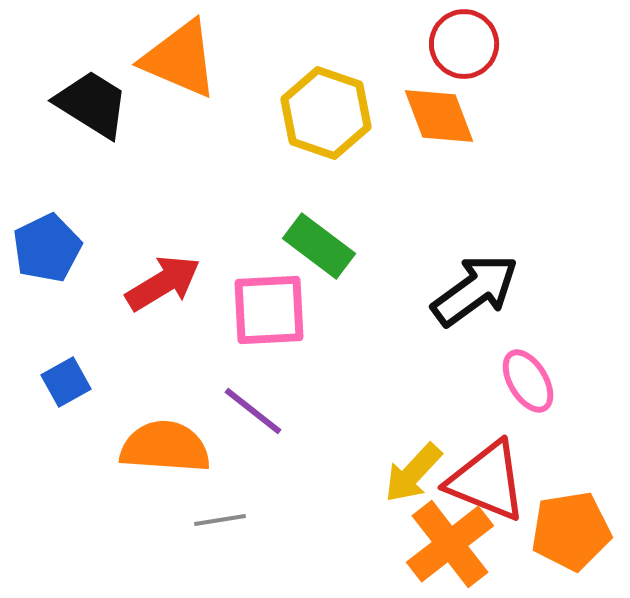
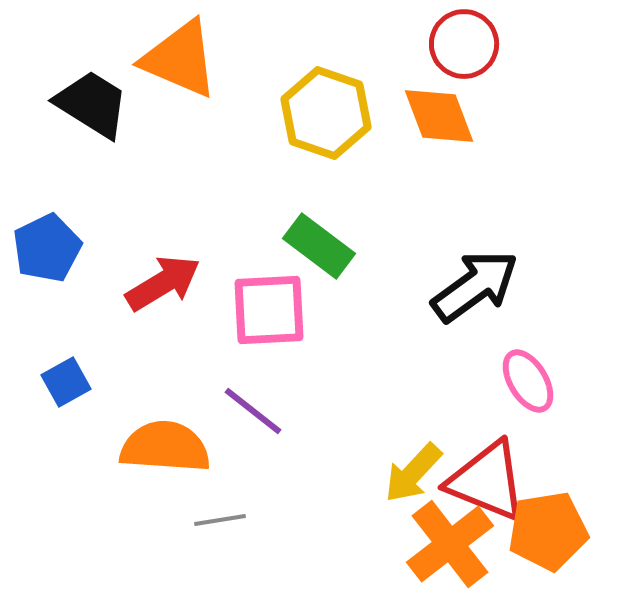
black arrow: moved 4 px up
orange pentagon: moved 23 px left
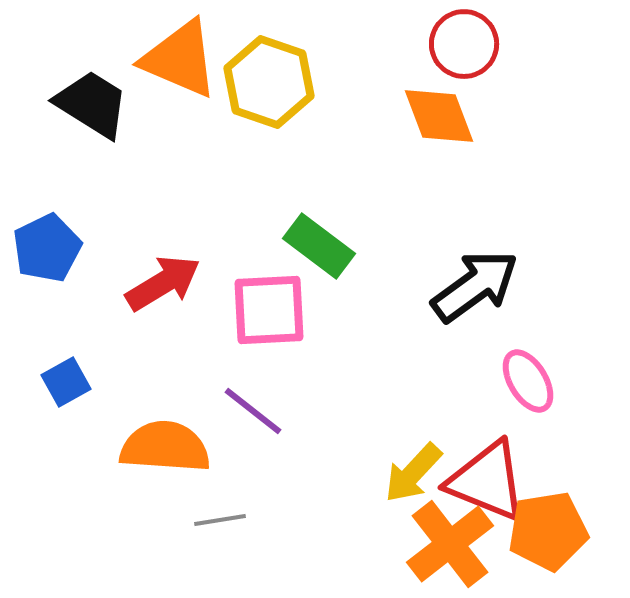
yellow hexagon: moved 57 px left, 31 px up
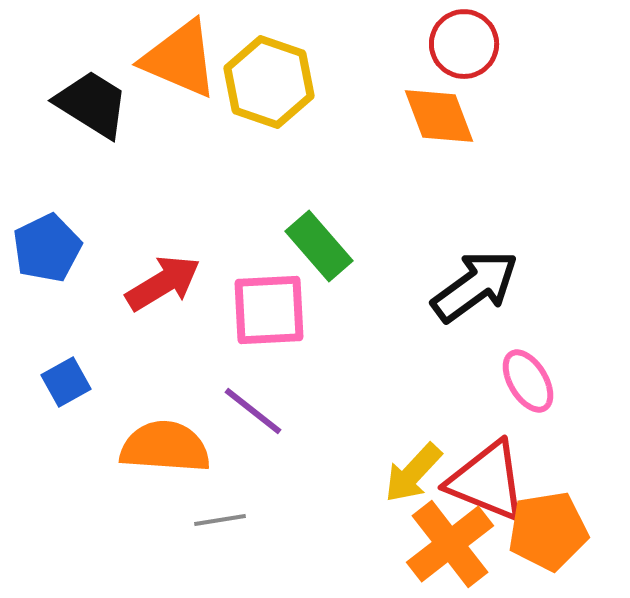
green rectangle: rotated 12 degrees clockwise
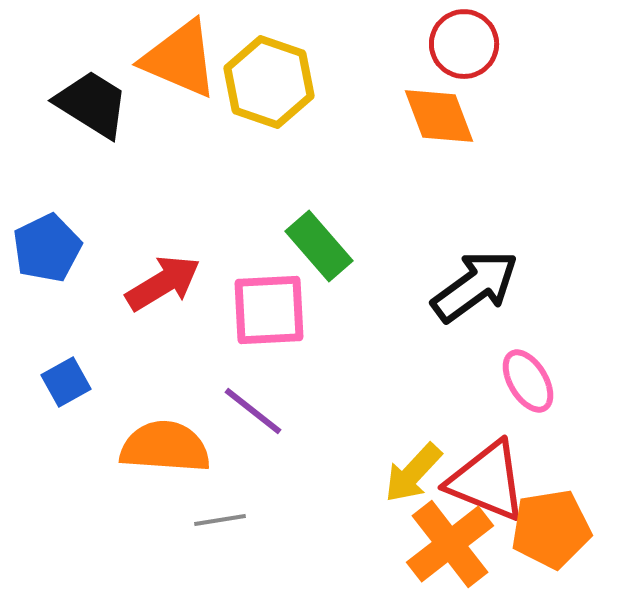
orange pentagon: moved 3 px right, 2 px up
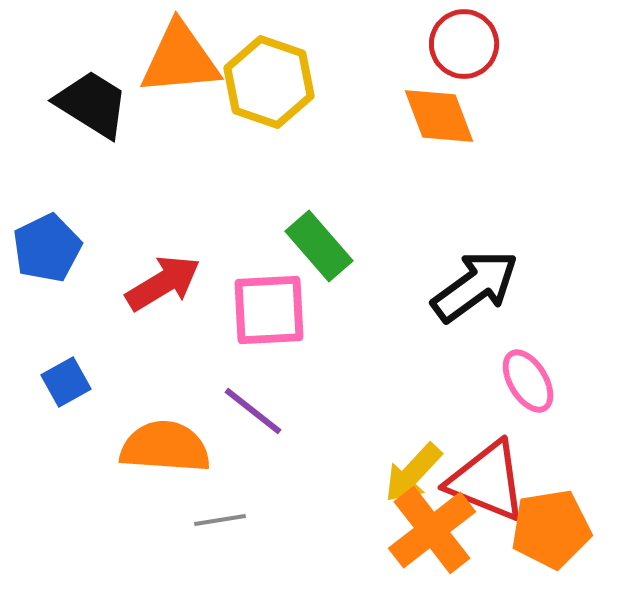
orange triangle: rotated 28 degrees counterclockwise
orange cross: moved 18 px left, 14 px up
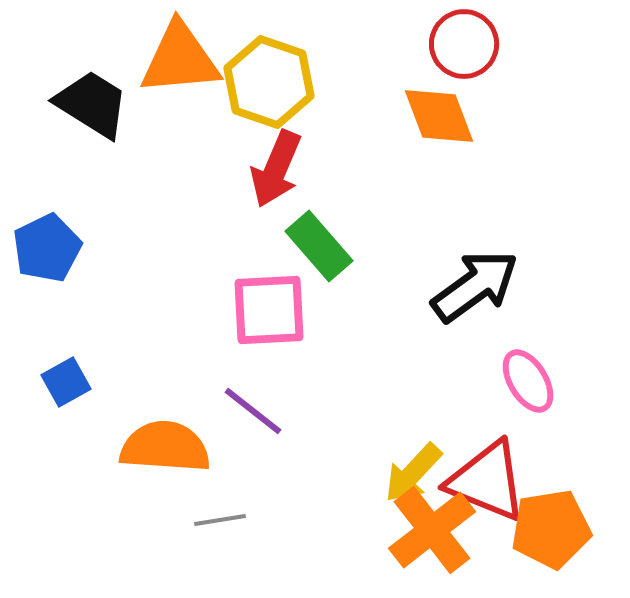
red arrow: moved 113 px right, 114 px up; rotated 144 degrees clockwise
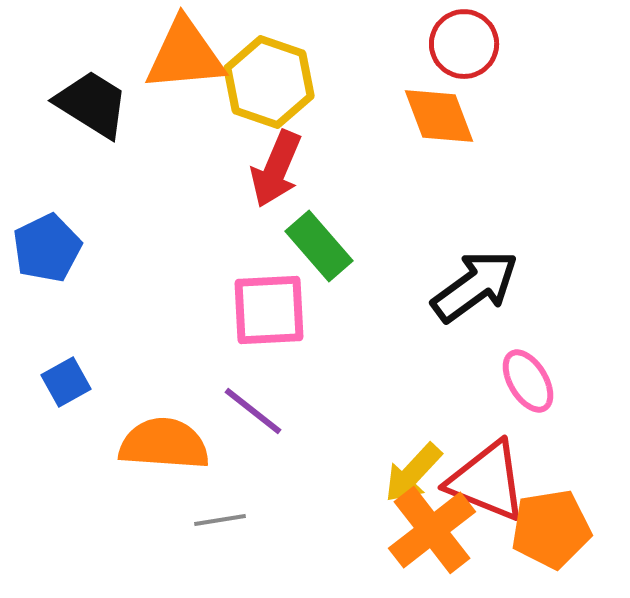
orange triangle: moved 5 px right, 4 px up
orange semicircle: moved 1 px left, 3 px up
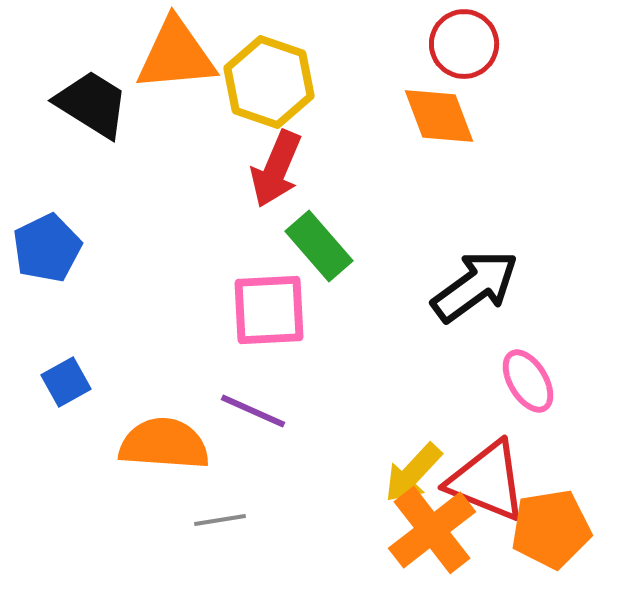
orange triangle: moved 9 px left
purple line: rotated 14 degrees counterclockwise
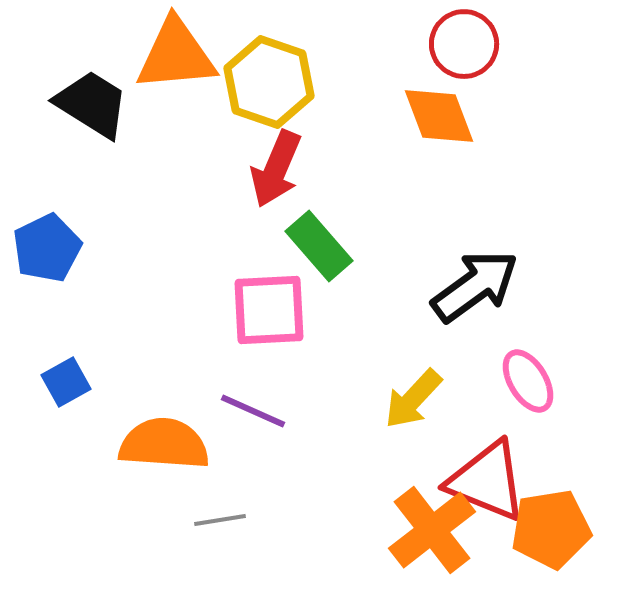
yellow arrow: moved 74 px up
